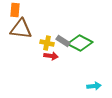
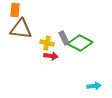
gray rectangle: moved 1 px right, 3 px up; rotated 32 degrees clockwise
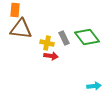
green diamond: moved 7 px right, 6 px up; rotated 25 degrees clockwise
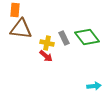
red arrow: moved 5 px left; rotated 32 degrees clockwise
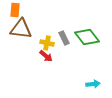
cyan arrow: moved 1 px left, 2 px up
